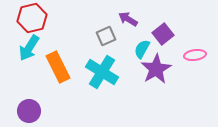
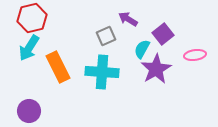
cyan cross: rotated 28 degrees counterclockwise
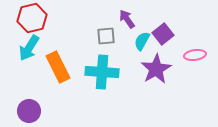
purple arrow: moved 1 px left; rotated 24 degrees clockwise
gray square: rotated 18 degrees clockwise
cyan semicircle: moved 8 px up
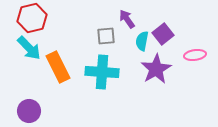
cyan semicircle: rotated 18 degrees counterclockwise
cyan arrow: rotated 76 degrees counterclockwise
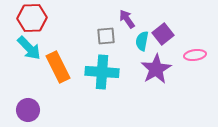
red hexagon: rotated 12 degrees clockwise
purple circle: moved 1 px left, 1 px up
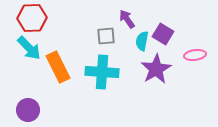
purple square: rotated 20 degrees counterclockwise
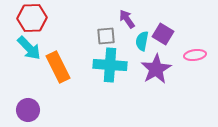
cyan cross: moved 8 px right, 7 px up
